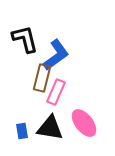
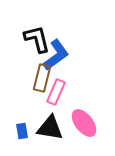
black L-shape: moved 12 px right
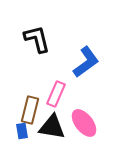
blue L-shape: moved 30 px right, 7 px down
brown rectangle: moved 12 px left, 32 px down
pink rectangle: moved 2 px down
black triangle: moved 2 px right, 1 px up
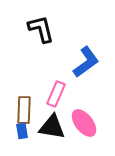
black L-shape: moved 4 px right, 10 px up
brown rectangle: moved 6 px left; rotated 12 degrees counterclockwise
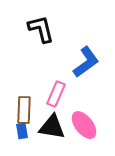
pink ellipse: moved 2 px down
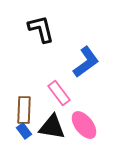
pink rectangle: moved 3 px right, 1 px up; rotated 60 degrees counterclockwise
blue rectangle: moved 2 px right; rotated 28 degrees counterclockwise
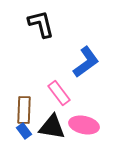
black L-shape: moved 5 px up
pink ellipse: rotated 40 degrees counterclockwise
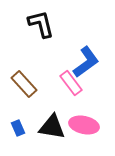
pink rectangle: moved 12 px right, 10 px up
brown rectangle: moved 26 px up; rotated 44 degrees counterclockwise
blue rectangle: moved 6 px left, 3 px up; rotated 14 degrees clockwise
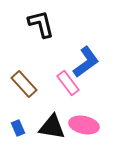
pink rectangle: moved 3 px left
